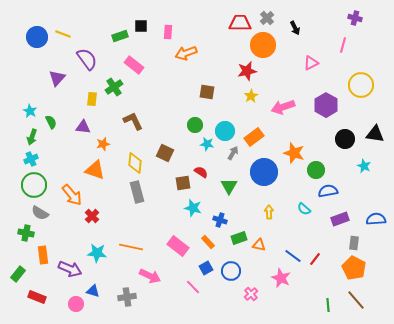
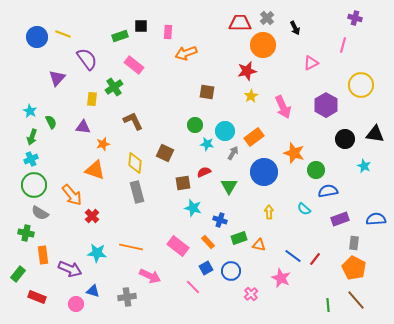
pink arrow at (283, 107): rotated 95 degrees counterclockwise
red semicircle at (201, 172): moved 3 px right; rotated 56 degrees counterclockwise
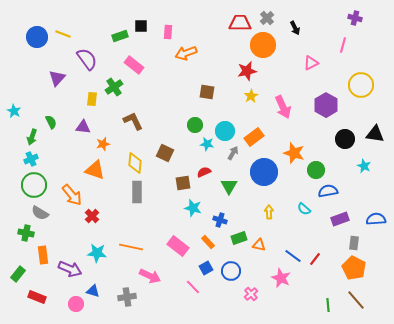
cyan star at (30, 111): moved 16 px left
gray rectangle at (137, 192): rotated 15 degrees clockwise
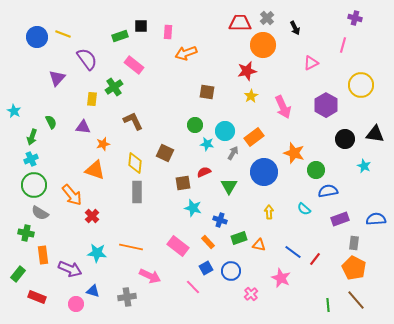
blue line at (293, 256): moved 4 px up
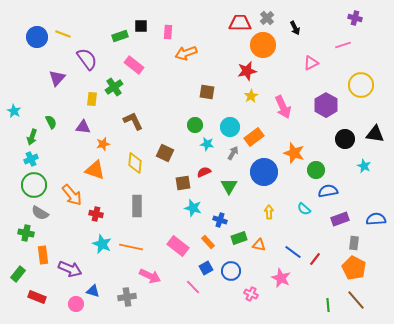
pink line at (343, 45): rotated 56 degrees clockwise
cyan circle at (225, 131): moved 5 px right, 4 px up
gray rectangle at (137, 192): moved 14 px down
red cross at (92, 216): moved 4 px right, 2 px up; rotated 32 degrees counterclockwise
cyan star at (97, 253): moved 5 px right, 9 px up; rotated 18 degrees clockwise
pink cross at (251, 294): rotated 24 degrees counterclockwise
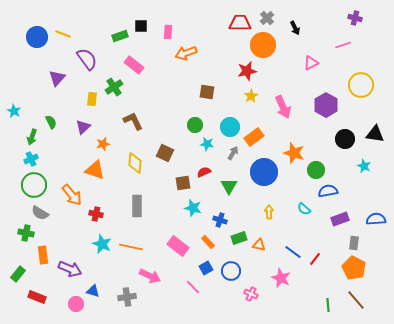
purple triangle at (83, 127): rotated 49 degrees counterclockwise
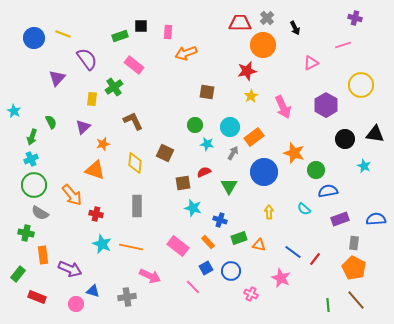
blue circle at (37, 37): moved 3 px left, 1 px down
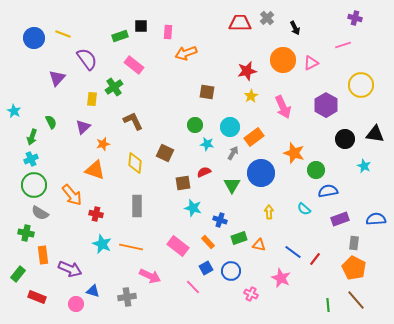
orange circle at (263, 45): moved 20 px right, 15 px down
blue circle at (264, 172): moved 3 px left, 1 px down
green triangle at (229, 186): moved 3 px right, 1 px up
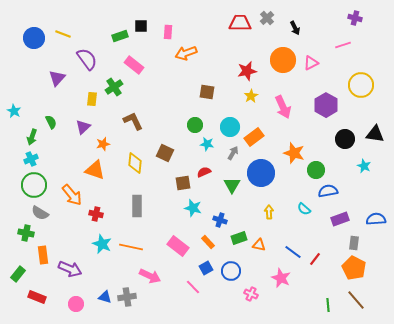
blue triangle at (93, 291): moved 12 px right, 6 px down
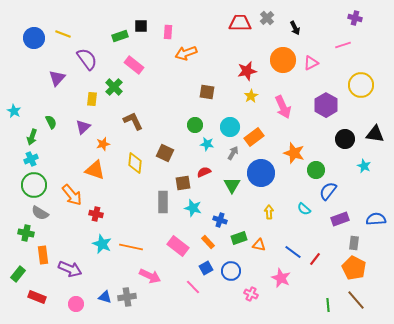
green cross at (114, 87): rotated 12 degrees counterclockwise
blue semicircle at (328, 191): rotated 42 degrees counterclockwise
gray rectangle at (137, 206): moved 26 px right, 4 px up
